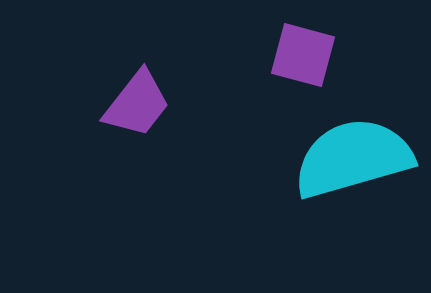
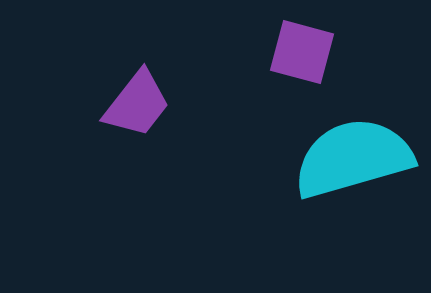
purple square: moved 1 px left, 3 px up
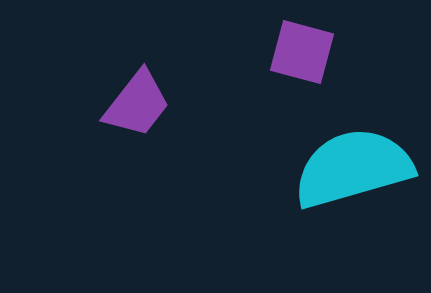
cyan semicircle: moved 10 px down
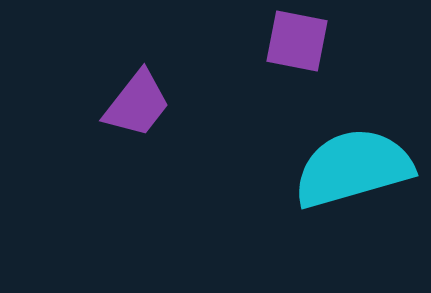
purple square: moved 5 px left, 11 px up; rotated 4 degrees counterclockwise
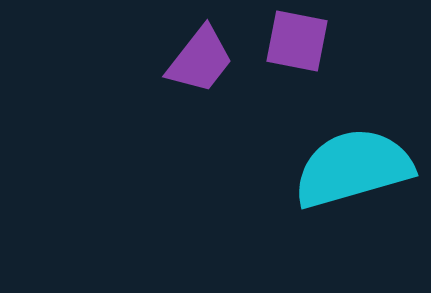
purple trapezoid: moved 63 px right, 44 px up
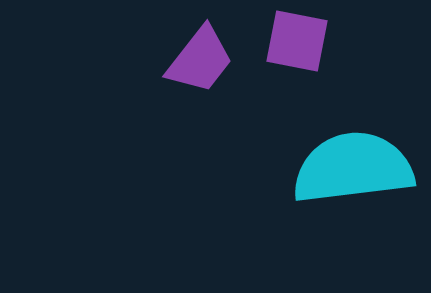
cyan semicircle: rotated 9 degrees clockwise
